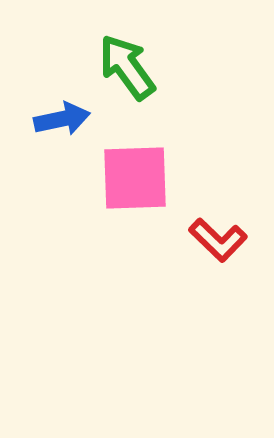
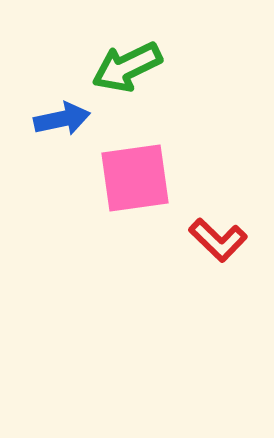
green arrow: rotated 80 degrees counterclockwise
pink square: rotated 6 degrees counterclockwise
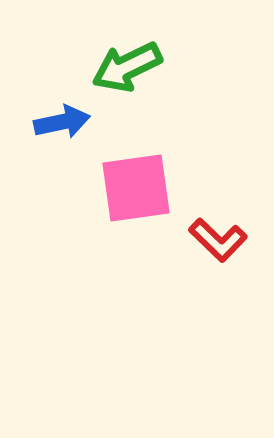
blue arrow: moved 3 px down
pink square: moved 1 px right, 10 px down
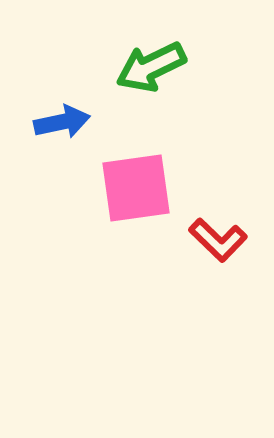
green arrow: moved 24 px right
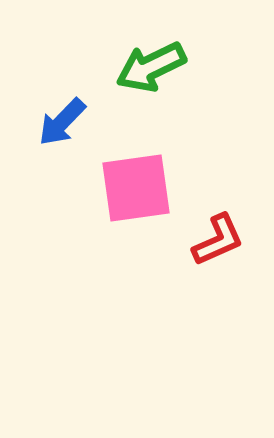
blue arrow: rotated 146 degrees clockwise
red L-shape: rotated 68 degrees counterclockwise
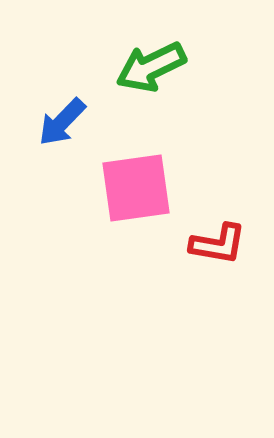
red L-shape: moved 4 px down; rotated 34 degrees clockwise
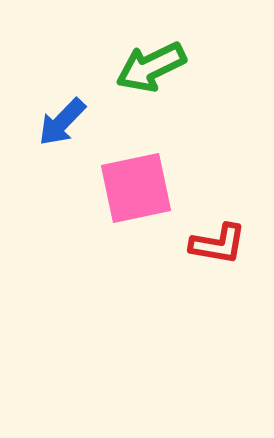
pink square: rotated 4 degrees counterclockwise
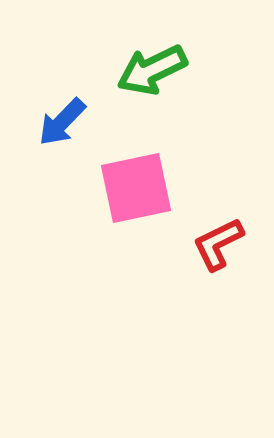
green arrow: moved 1 px right, 3 px down
red L-shape: rotated 144 degrees clockwise
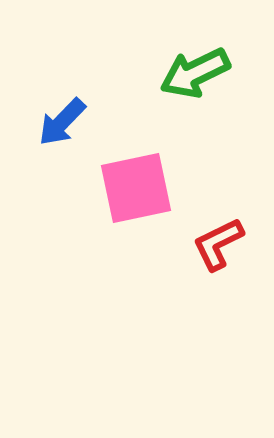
green arrow: moved 43 px right, 3 px down
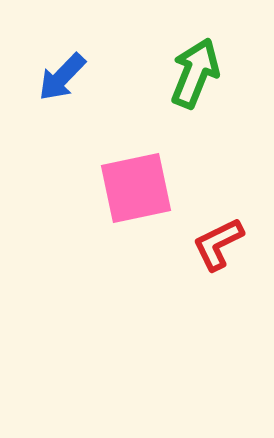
green arrow: rotated 138 degrees clockwise
blue arrow: moved 45 px up
